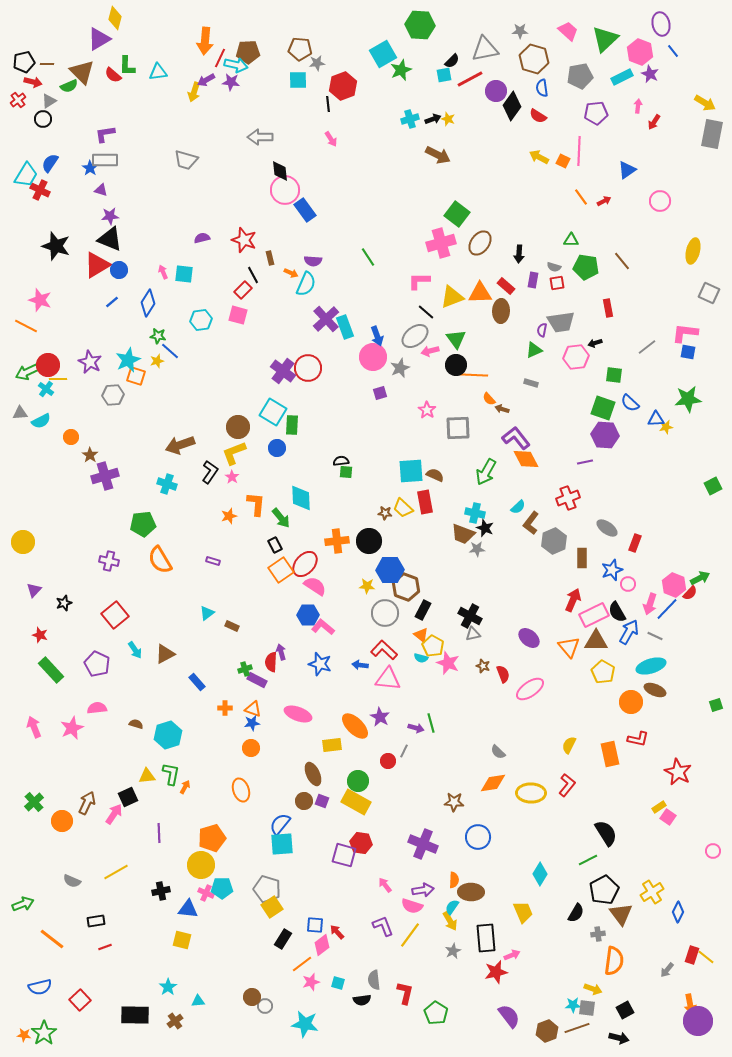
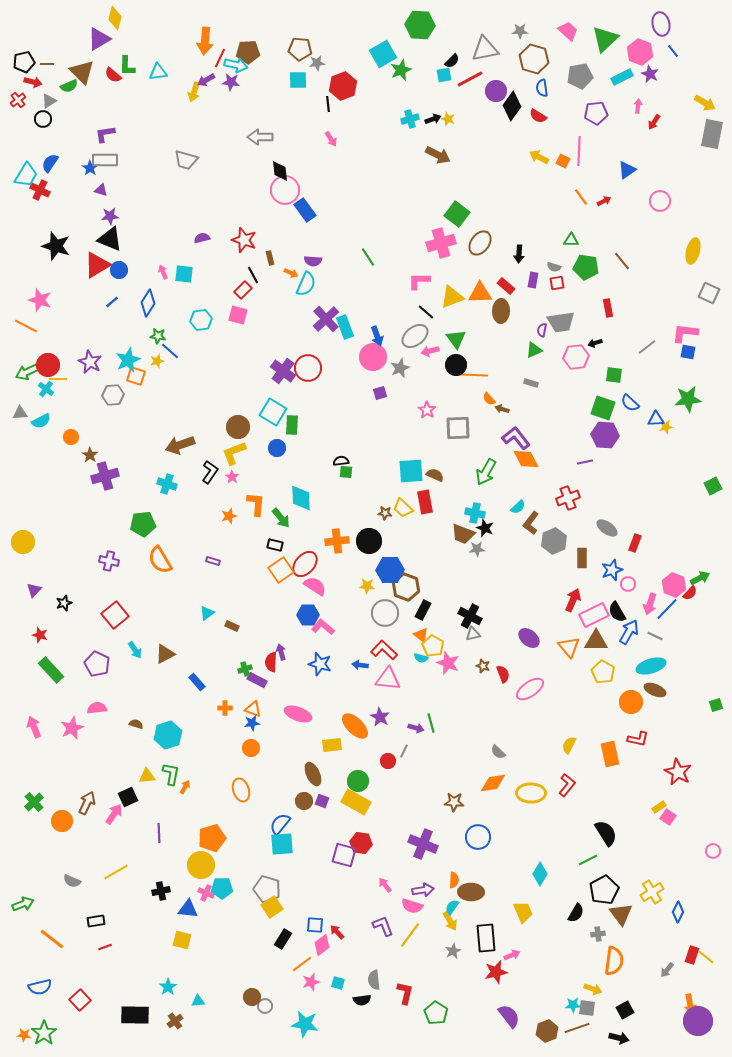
black rectangle at (275, 545): rotated 49 degrees counterclockwise
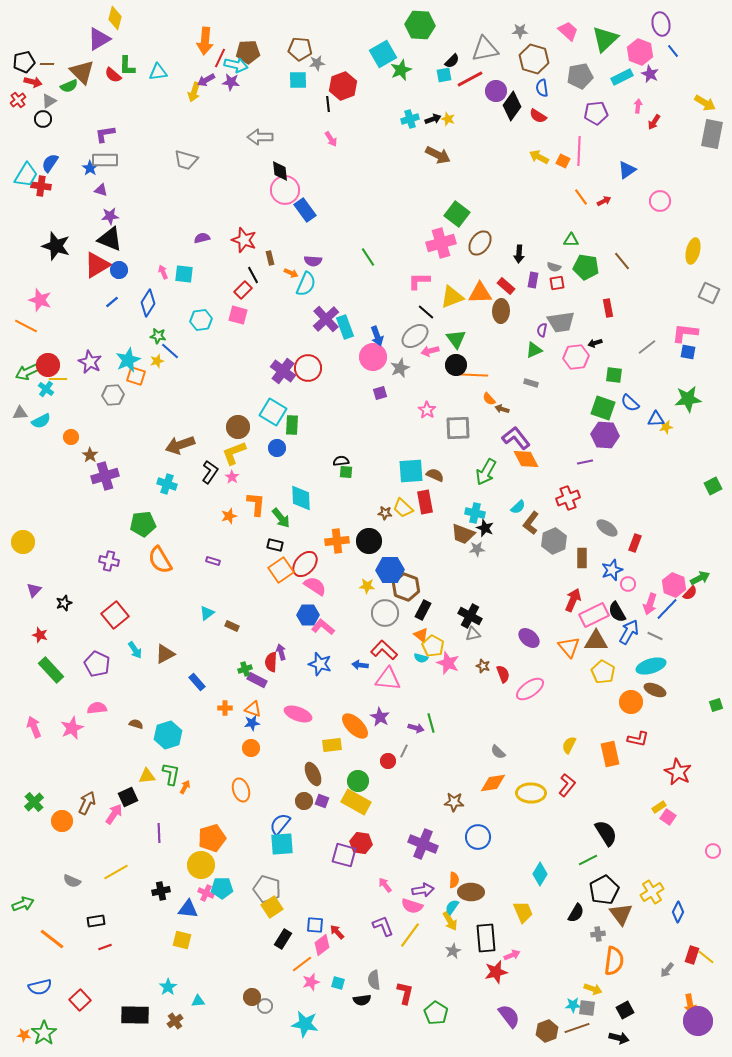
red cross at (40, 190): moved 1 px right, 4 px up; rotated 18 degrees counterclockwise
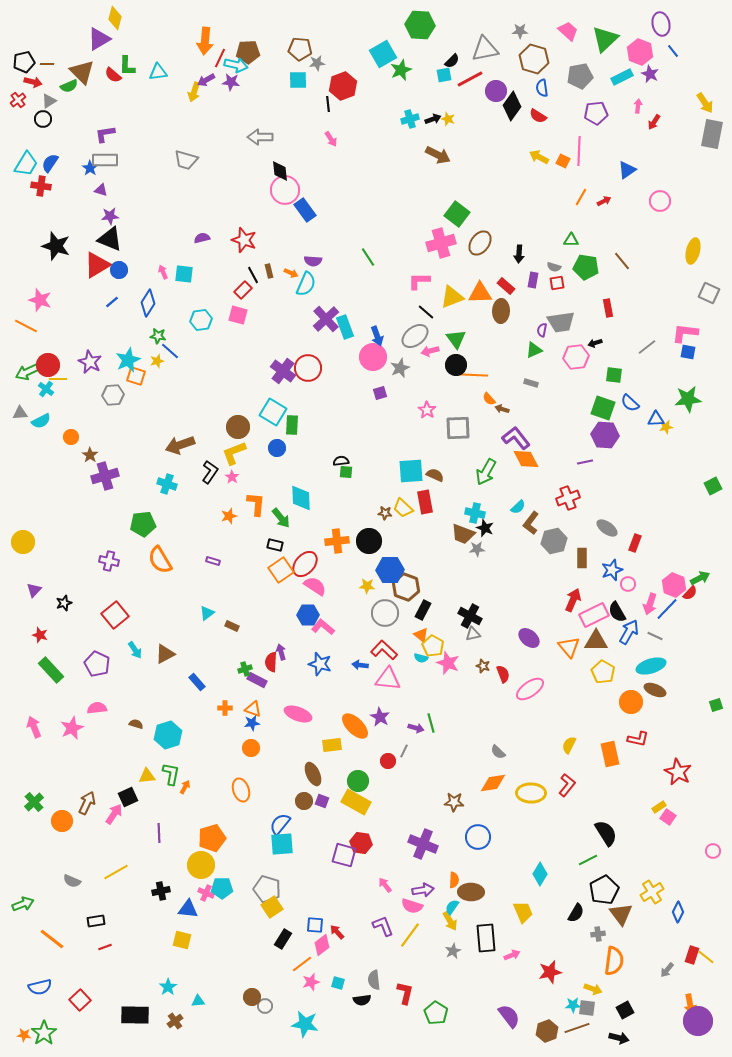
yellow arrow at (705, 103): rotated 25 degrees clockwise
cyan trapezoid at (26, 175): moved 11 px up
orange line at (581, 197): rotated 66 degrees clockwise
brown rectangle at (270, 258): moved 1 px left, 13 px down
gray hexagon at (554, 541): rotated 10 degrees clockwise
red star at (496, 972): moved 54 px right
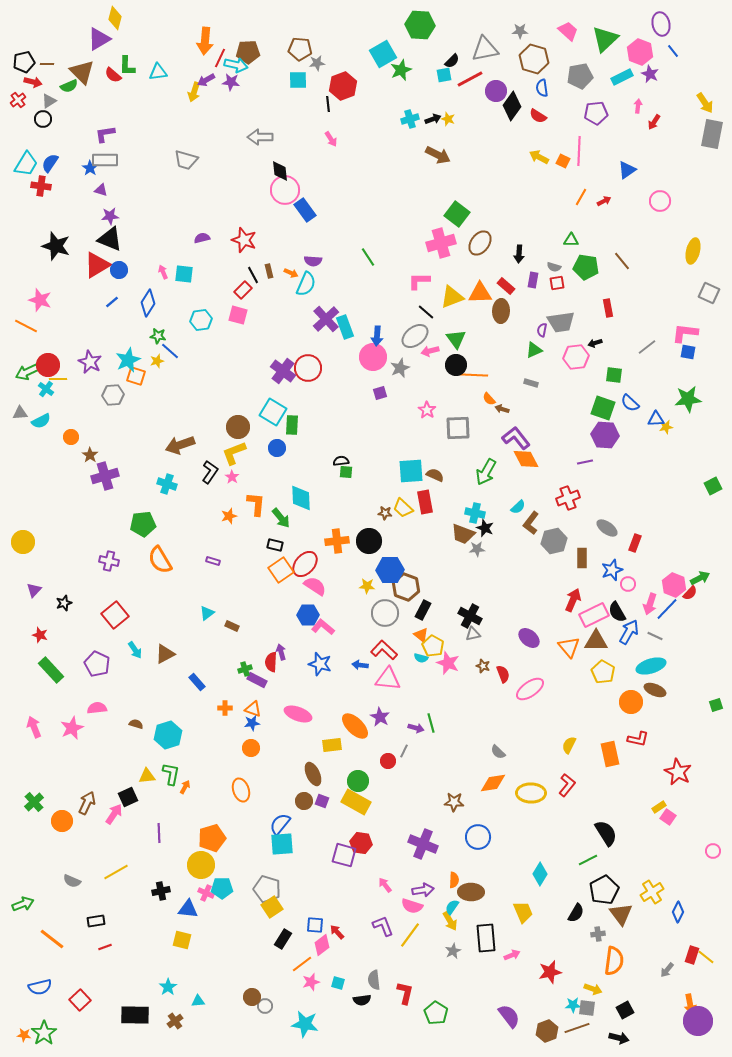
blue arrow at (377, 336): rotated 24 degrees clockwise
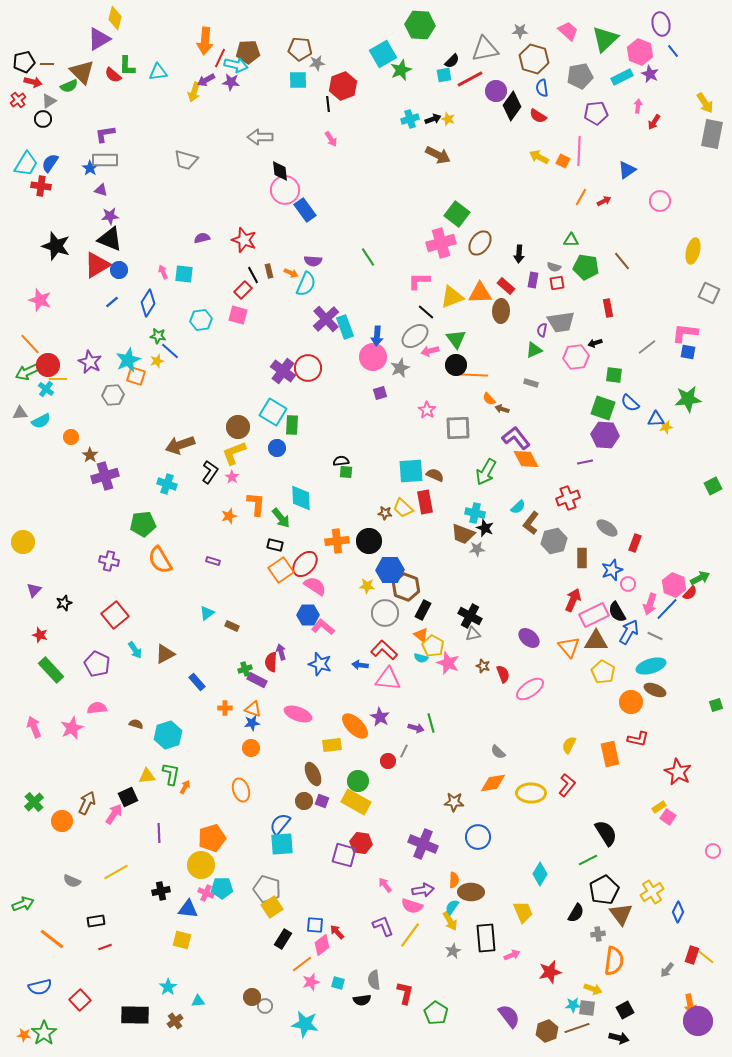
orange line at (26, 326): moved 4 px right, 18 px down; rotated 20 degrees clockwise
